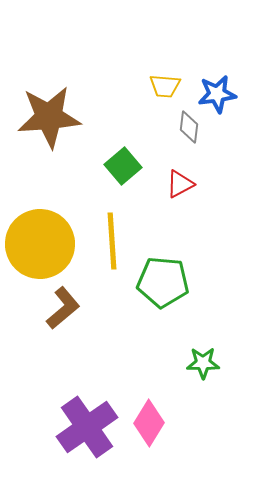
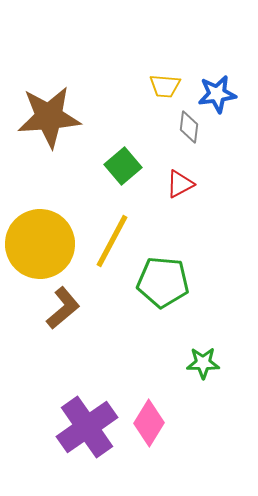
yellow line: rotated 32 degrees clockwise
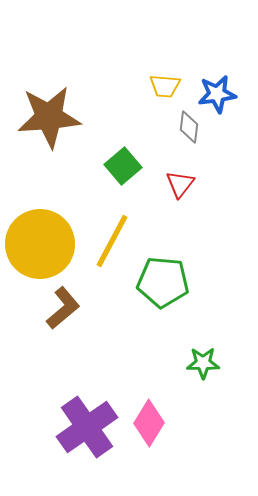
red triangle: rotated 24 degrees counterclockwise
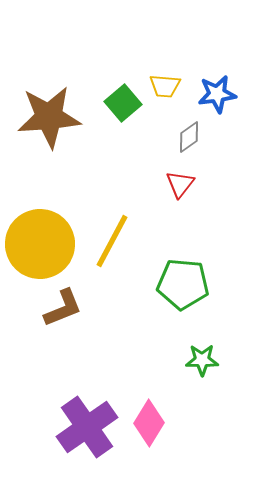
gray diamond: moved 10 px down; rotated 48 degrees clockwise
green square: moved 63 px up
green pentagon: moved 20 px right, 2 px down
brown L-shape: rotated 18 degrees clockwise
green star: moved 1 px left, 3 px up
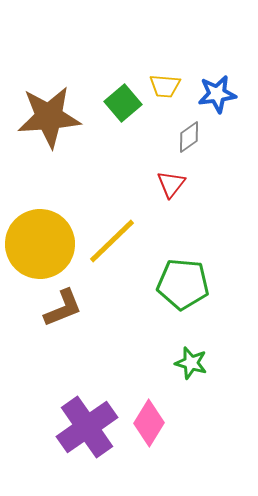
red triangle: moved 9 px left
yellow line: rotated 18 degrees clockwise
green star: moved 11 px left, 3 px down; rotated 16 degrees clockwise
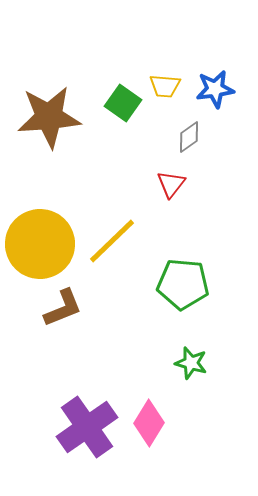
blue star: moved 2 px left, 5 px up
green square: rotated 15 degrees counterclockwise
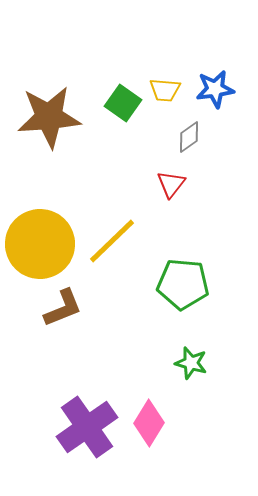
yellow trapezoid: moved 4 px down
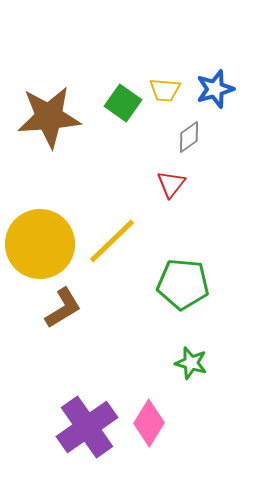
blue star: rotated 9 degrees counterclockwise
brown L-shape: rotated 9 degrees counterclockwise
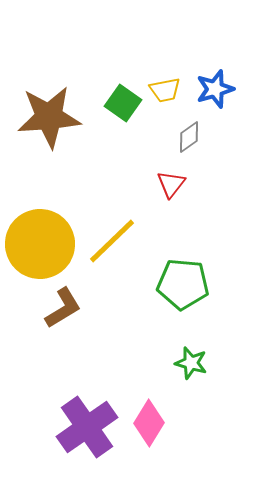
yellow trapezoid: rotated 16 degrees counterclockwise
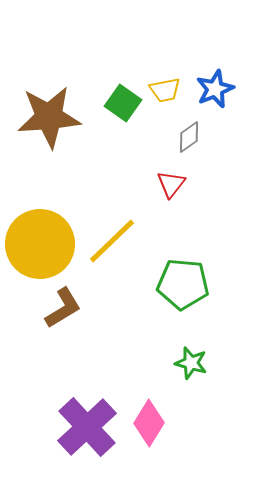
blue star: rotated 6 degrees counterclockwise
purple cross: rotated 8 degrees counterclockwise
